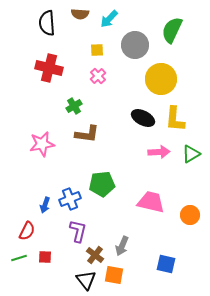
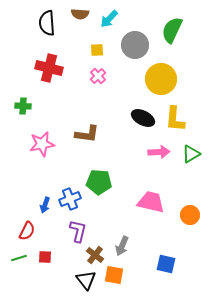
green cross: moved 51 px left; rotated 35 degrees clockwise
green pentagon: moved 3 px left, 2 px up; rotated 10 degrees clockwise
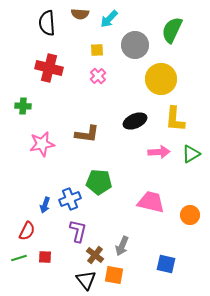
black ellipse: moved 8 px left, 3 px down; rotated 50 degrees counterclockwise
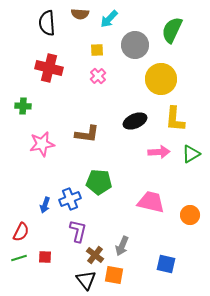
red semicircle: moved 6 px left, 1 px down
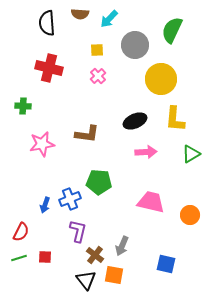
pink arrow: moved 13 px left
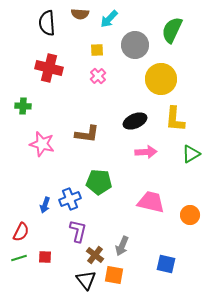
pink star: rotated 25 degrees clockwise
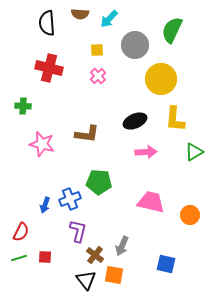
green triangle: moved 3 px right, 2 px up
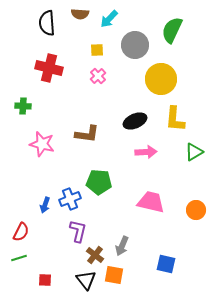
orange circle: moved 6 px right, 5 px up
red square: moved 23 px down
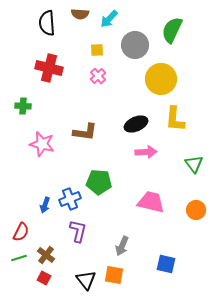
black ellipse: moved 1 px right, 3 px down
brown L-shape: moved 2 px left, 2 px up
green triangle: moved 12 px down; rotated 36 degrees counterclockwise
brown cross: moved 49 px left
red square: moved 1 px left, 2 px up; rotated 24 degrees clockwise
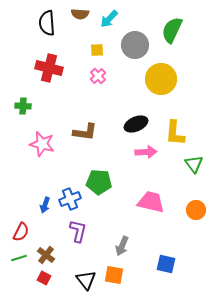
yellow L-shape: moved 14 px down
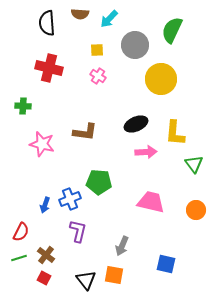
pink cross: rotated 14 degrees counterclockwise
